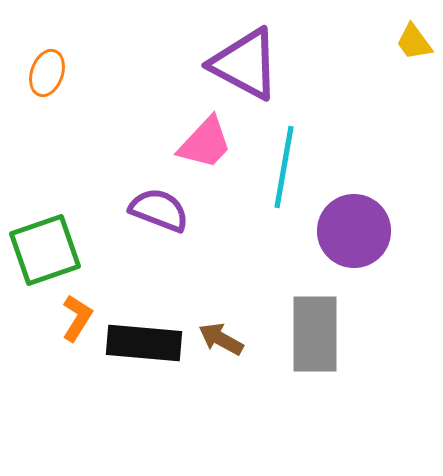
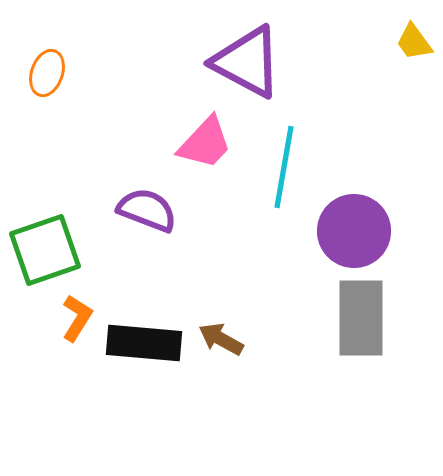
purple triangle: moved 2 px right, 2 px up
purple semicircle: moved 12 px left
gray rectangle: moved 46 px right, 16 px up
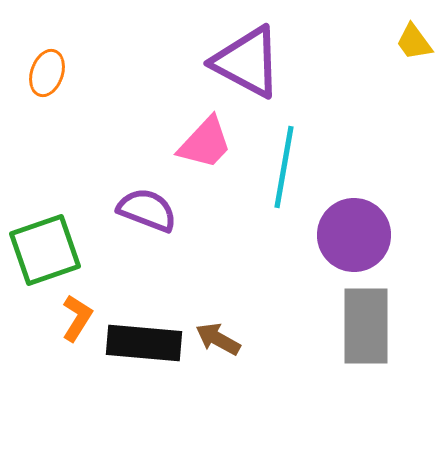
purple circle: moved 4 px down
gray rectangle: moved 5 px right, 8 px down
brown arrow: moved 3 px left
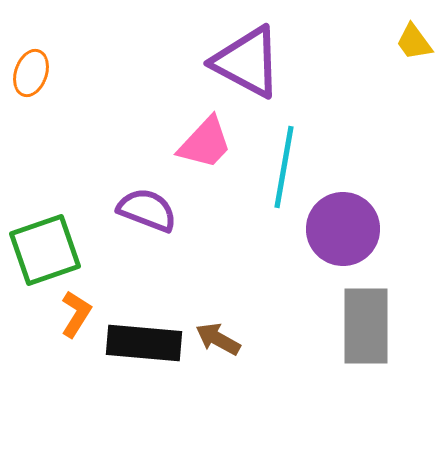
orange ellipse: moved 16 px left
purple circle: moved 11 px left, 6 px up
orange L-shape: moved 1 px left, 4 px up
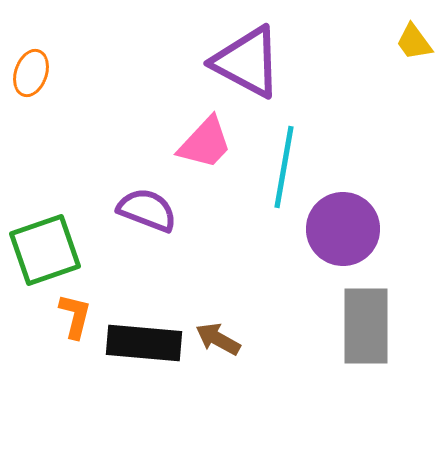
orange L-shape: moved 1 px left, 2 px down; rotated 18 degrees counterclockwise
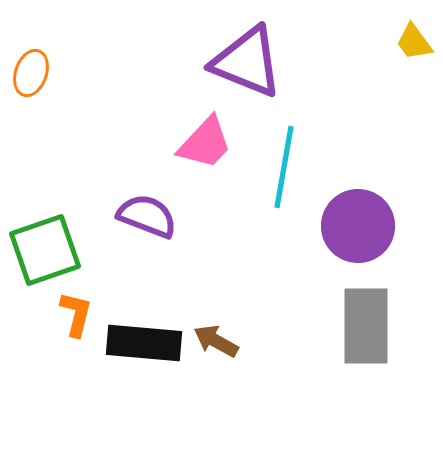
purple triangle: rotated 6 degrees counterclockwise
purple semicircle: moved 6 px down
purple circle: moved 15 px right, 3 px up
orange L-shape: moved 1 px right, 2 px up
brown arrow: moved 2 px left, 2 px down
